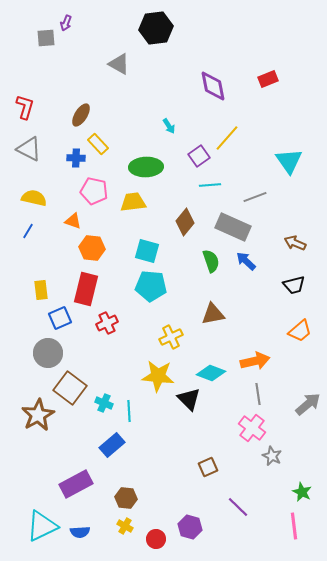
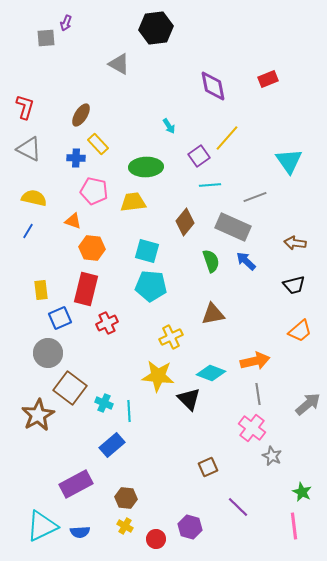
brown arrow at (295, 243): rotated 15 degrees counterclockwise
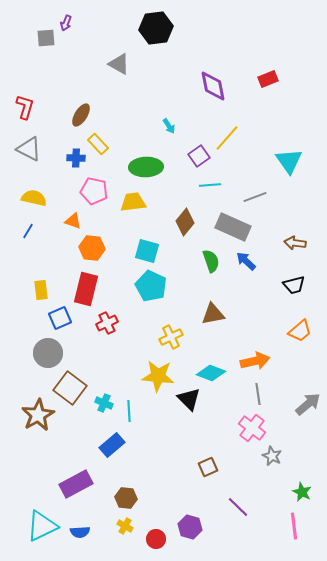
cyan pentagon at (151, 286): rotated 20 degrees clockwise
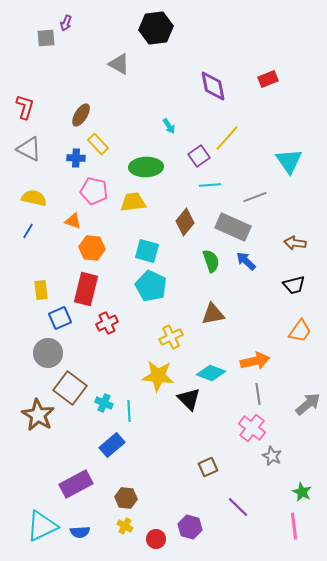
orange trapezoid at (300, 331): rotated 15 degrees counterclockwise
brown star at (38, 415): rotated 12 degrees counterclockwise
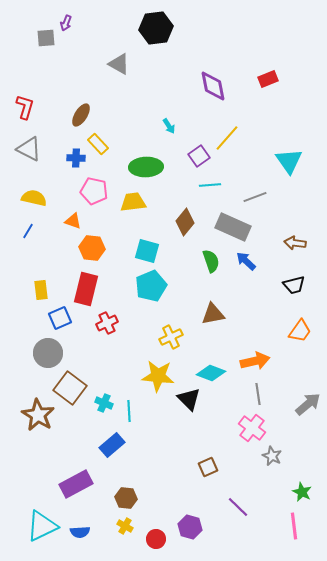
cyan pentagon at (151, 286): rotated 24 degrees clockwise
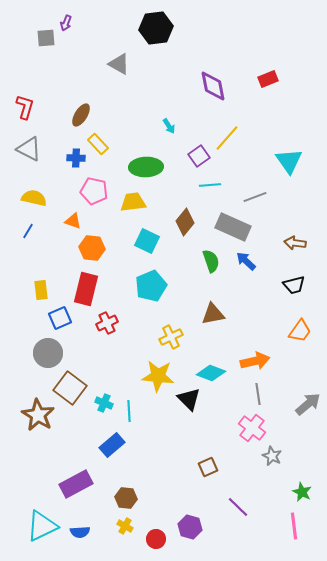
cyan square at (147, 251): moved 10 px up; rotated 10 degrees clockwise
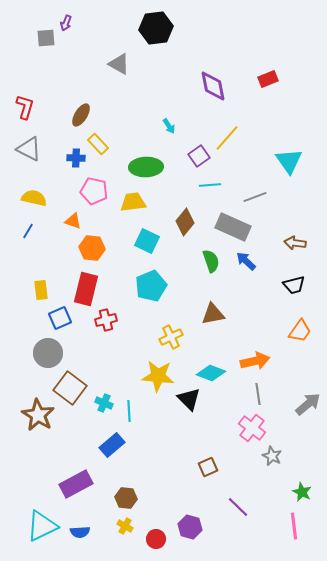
red cross at (107, 323): moved 1 px left, 3 px up; rotated 10 degrees clockwise
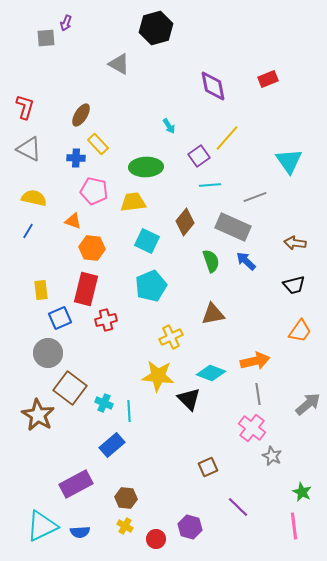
black hexagon at (156, 28): rotated 8 degrees counterclockwise
